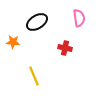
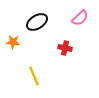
pink semicircle: moved 1 px right; rotated 54 degrees clockwise
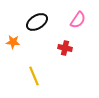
pink semicircle: moved 2 px left, 2 px down; rotated 12 degrees counterclockwise
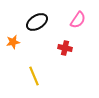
orange star: rotated 16 degrees counterclockwise
